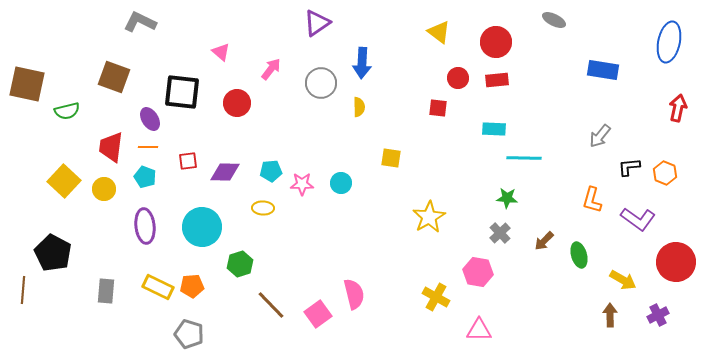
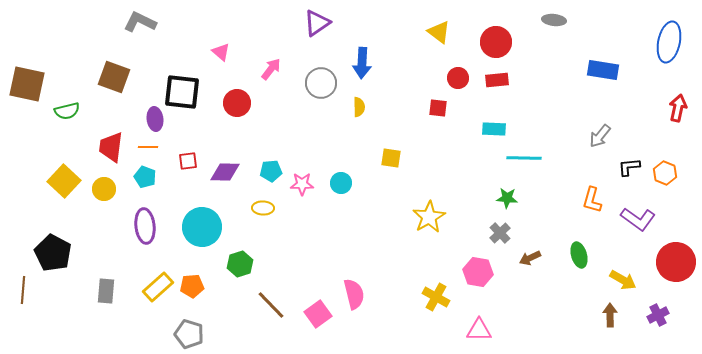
gray ellipse at (554, 20): rotated 20 degrees counterclockwise
purple ellipse at (150, 119): moved 5 px right; rotated 25 degrees clockwise
brown arrow at (544, 241): moved 14 px left, 17 px down; rotated 20 degrees clockwise
yellow rectangle at (158, 287): rotated 68 degrees counterclockwise
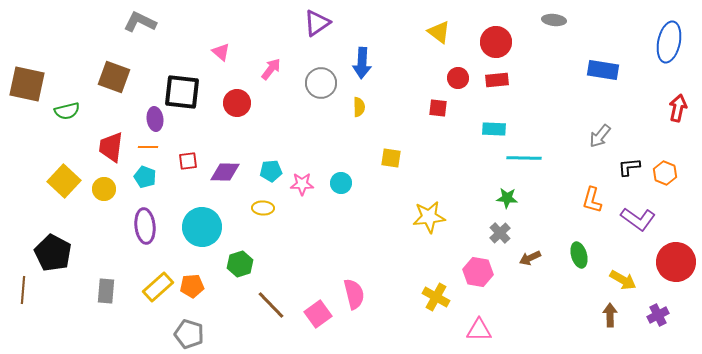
yellow star at (429, 217): rotated 24 degrees clockwise
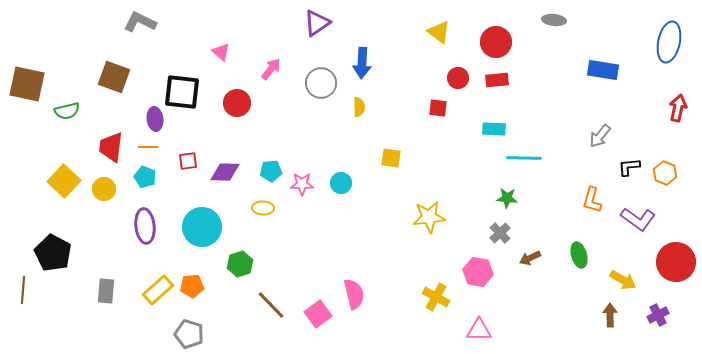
yellow rectangle at (158, 287): moved 3 px down
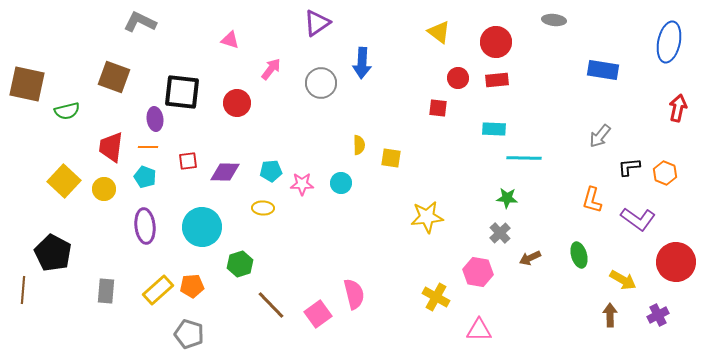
pink triangle at (221, 52): moved 9 px right, 12 px up; rotated 24 degrees counterclockwise
yellow semicircle at (359, 107): moved 38 px down
yellow star at (429, 217): moved 2 px left
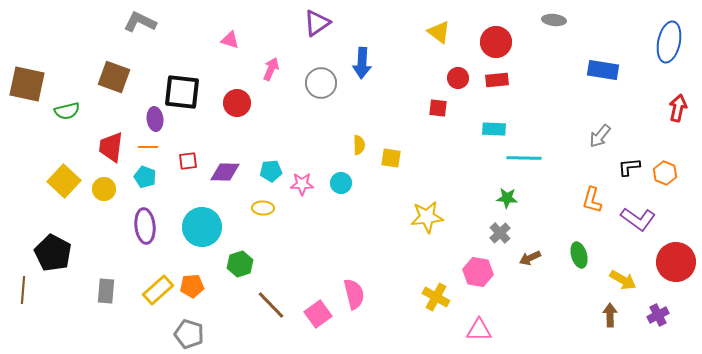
pink arrow at (271, 69): rotated 15 degrees counterclockwise
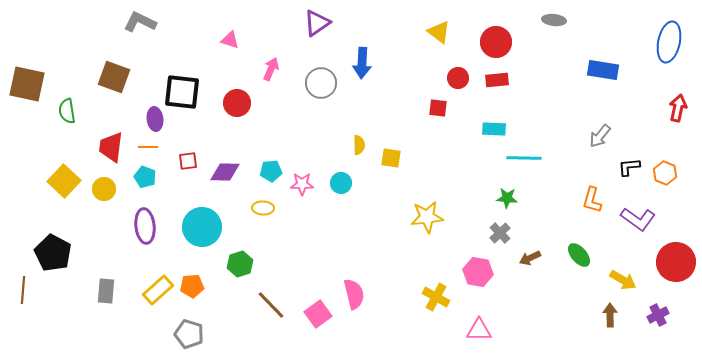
green semicircle at (67, 111): rotated 95 degrees clockwise
green ellipse at (579, 255): rotated 25 degrees counterclockwise
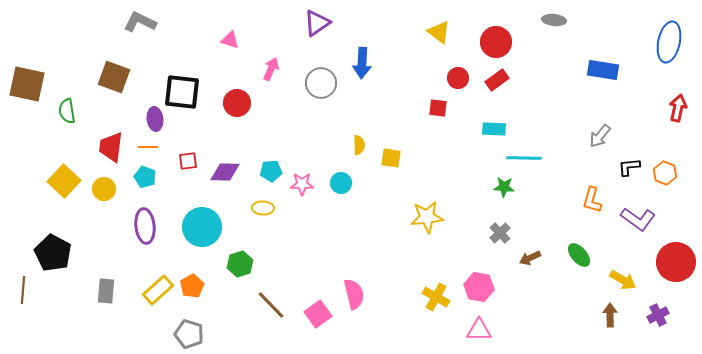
red rectangle at (497, 80): rotated 30 degrees counterclockwise
green star at (507, 198): moved 3 px left, 11 px up
pink hexagon at (478, 272): moved 1 px right, 15 px down
orange pentagon at (192, 286): rotated 25 degrees counterclockwise
